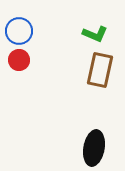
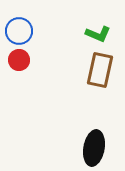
green L-shape: moved 3 px right
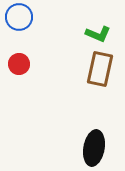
blue circle: moved 14 px up
red circle: moved 4 px down
brown rectangle: moved 1 px up
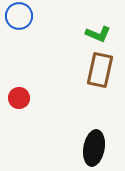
blue circle: moved 1 px up
red circle: moved 34 px down
brown rectangle: moved 1 px down
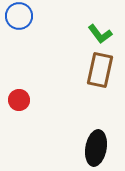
green L-shape: moved 2 px right; rotated 30 degrees clockwise
red circle: moved 2 px down
black ellipse: moved 2 px right
